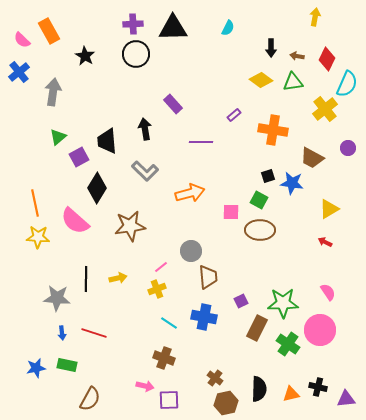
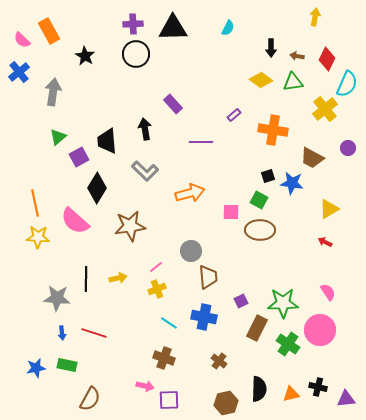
pink line at (161, 267): moved 5 px left
brown cross at (215, 378): moved 4 px right, 17 px up
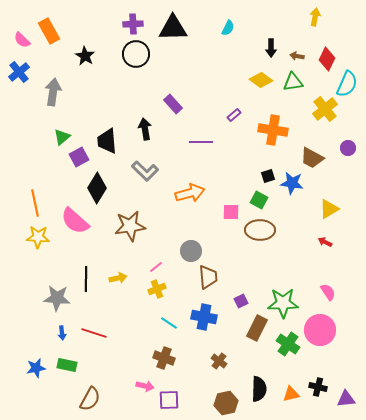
green triangle at (58, 137): moved 4 px right
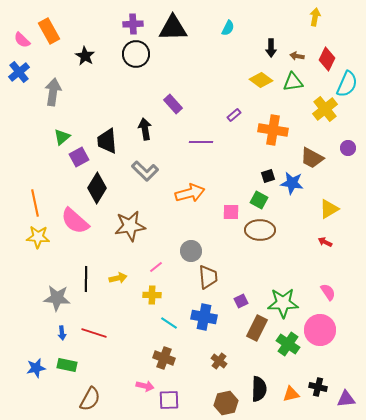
yellow cross at (157, 289): moved 5 px left, 6 px down; rotated 24 degrees clockwise
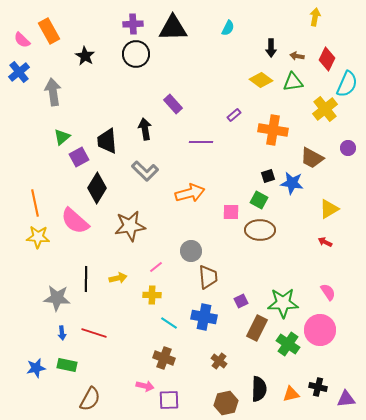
gray arrow at (53, 92): rotated 16 degrees counterclockwise
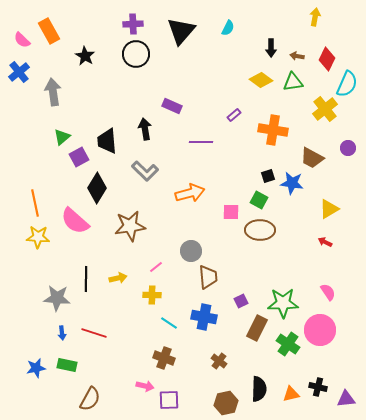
black triangle at (173, 28): moved 8 px right, 3 px down; rotated 48 degrees counterclockwise
purple rectangle at (173, 104): moved 1 px left, 2 px down; rotated 24 degrees counterclockwise
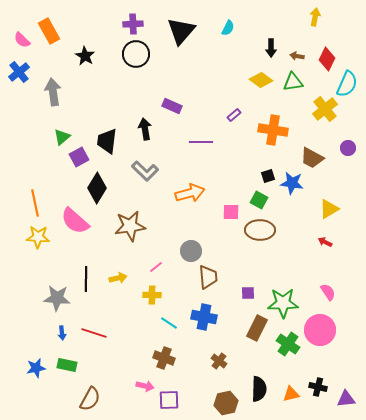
black trapezoid at (107, 141): rotated 12 degrees clockwise
purple square at (241, 301): moved 7 px right, 8 px up; rotated 24 degrees clockwise
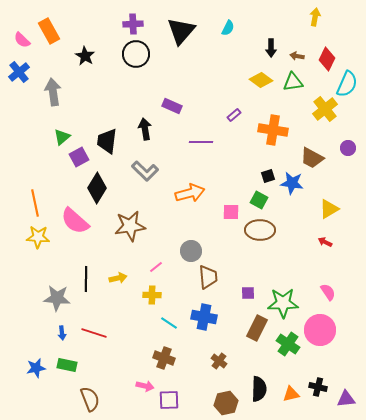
brown semicircle at (90, 399): rotated 50 degrees counterclockwise
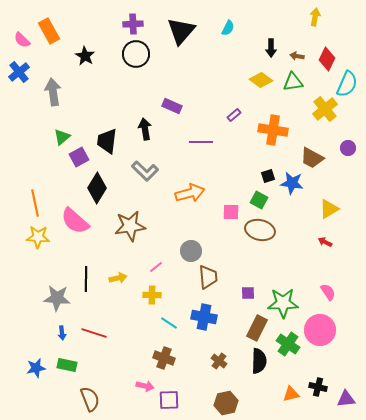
brown ellipse at (260, 230): rotated 12 degrees clockwise
black semicircle at (259, 389): moved 28 px up
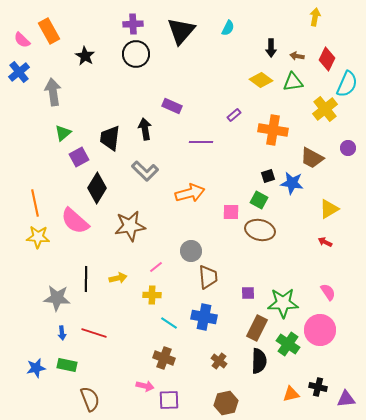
green triangle at (62, 137): moved 1 px right, 4 px up
black trapezoid at (107, 141): moved 3 px right, 3 px up
